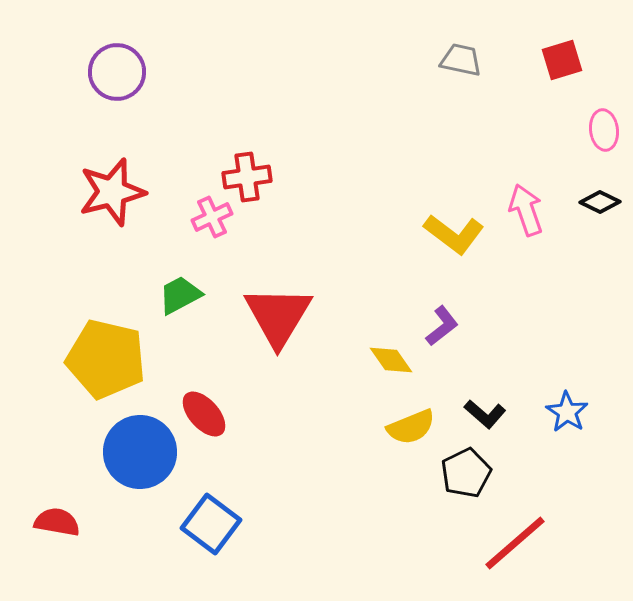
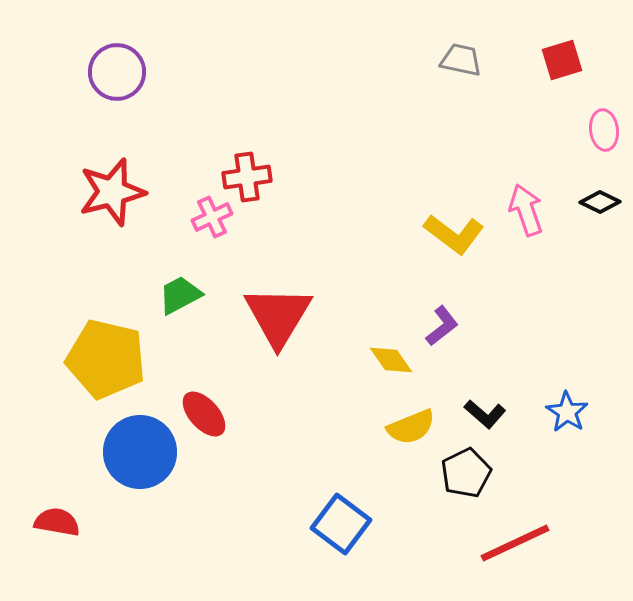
blue square: moved 130 px right
red line: rotated 16 degrees clockwise
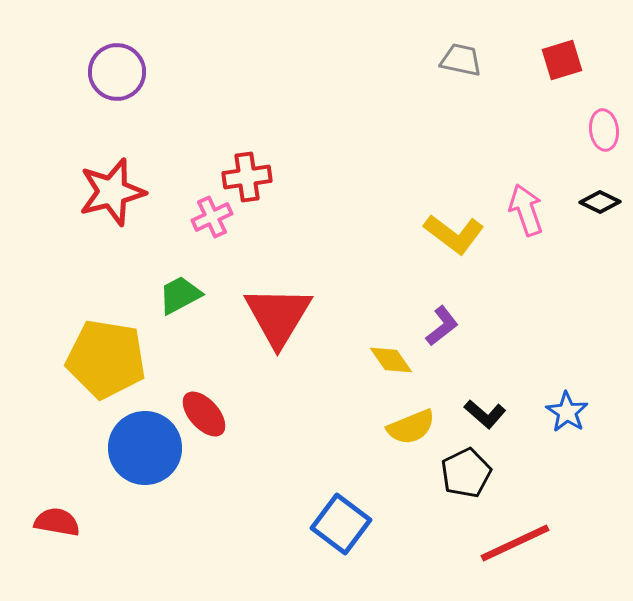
yellow pentagon: rotated 4 degrees counterclockwise
blue circle: moved 5 px right, 4 px up
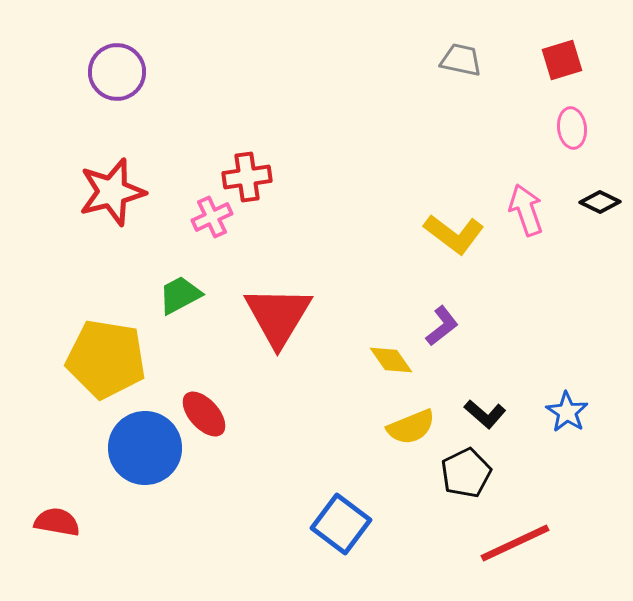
pink ellipse: moved 32 px left, 2 px up
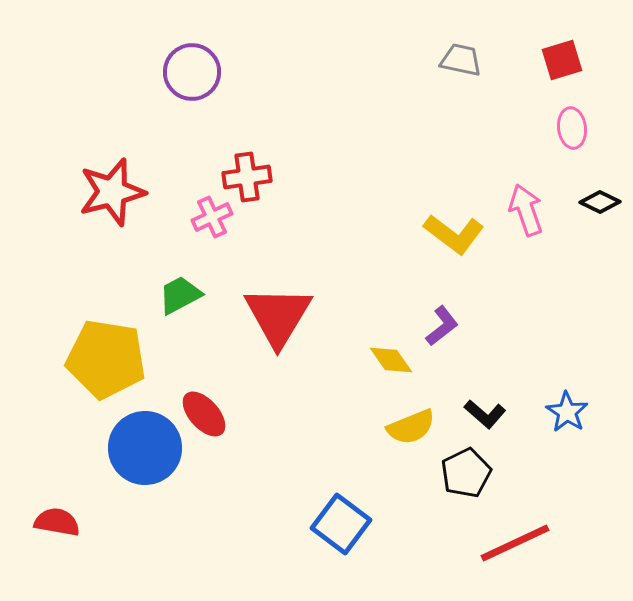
purple circle: moved 75 px right
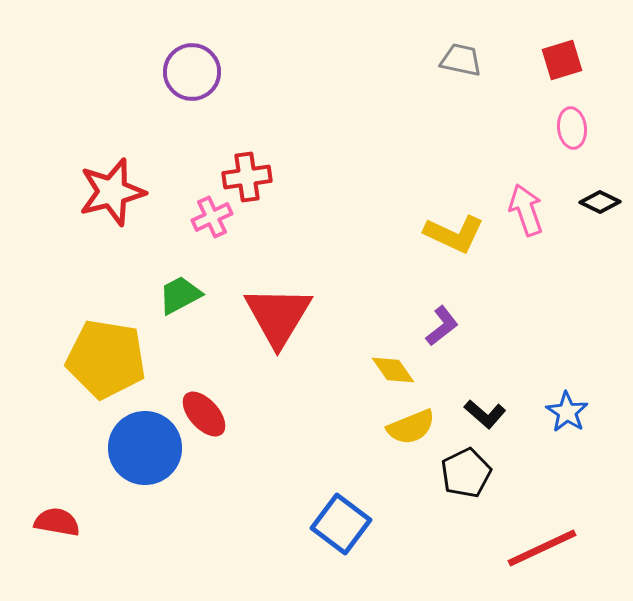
yellow L-shape: rotated 12 degrees counterclockwise
yellow diamond: moved 2 px right, 10 px down
red line: moved 27 px right, 5 px down
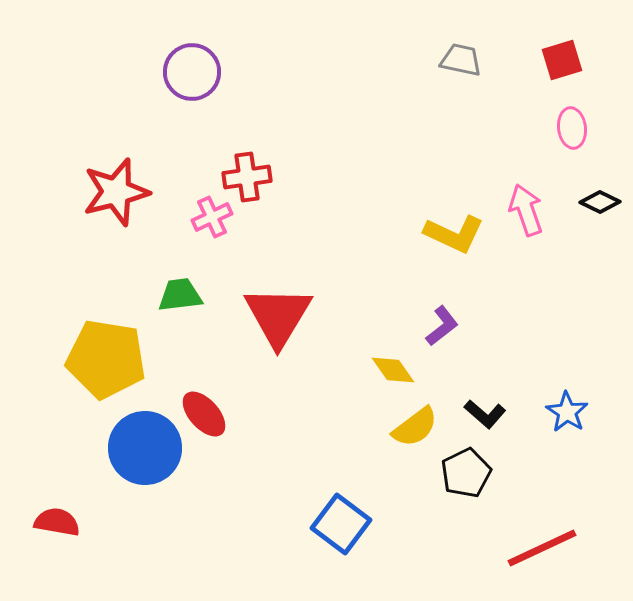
red star: moved 4 px right
green trapezoid: rotated 21 degrees clockwise
yellow semicircle: moved 4 px right; rotated 15 degrees counterclockwise
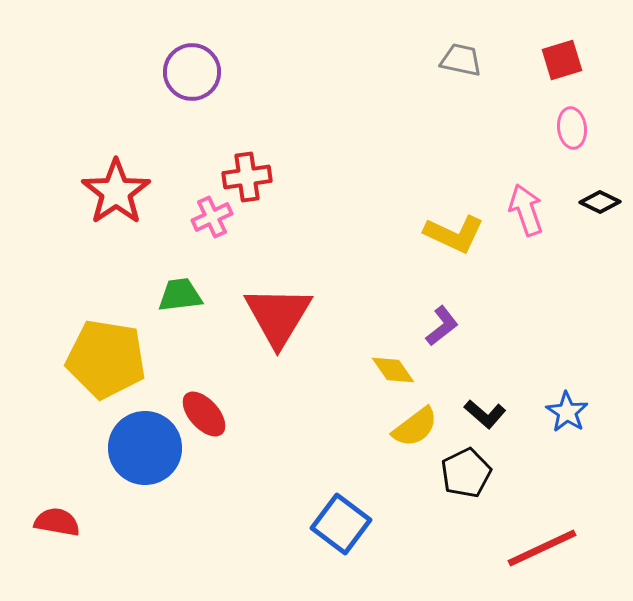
red star: rotated 20 degrees counterclockwise
